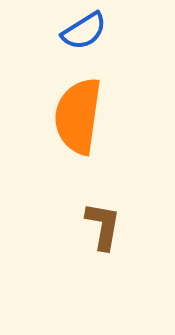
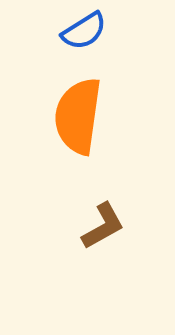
brown L-shape: rotated 51 degrees clockwise
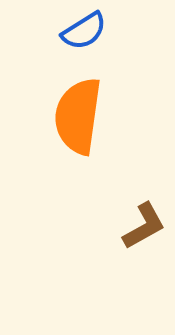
brown L-shape: moved 41 px right
